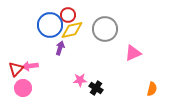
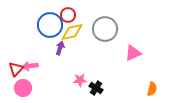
yellow diamond: moved 2 px down
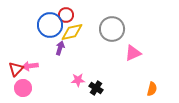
red circle: moved 2 px left
gray circle: moved 7 px right
pink star: moved 2 px left
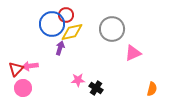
blue circle: moved 2 px right, 1 px up
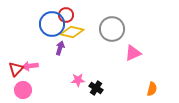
yellow diamond: rotated 25 degrees clockwise
pink circle: moved 2 px down
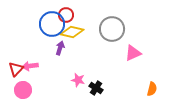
pink star: rotated 16 degrees clockwise
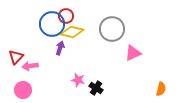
red circle: moved 1 px down
red triangle: moved 12 px up
orange semicircle: moved 9 px right
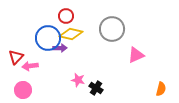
blue circle: moved 4 px left, 14 px down
yellow diamond: moved 1 px left, 2 px down
purple arrow: rotated 72 degrees clockwise
pink triangle: moved 3 px right, 2 px down
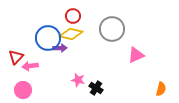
red circle: moved 7 px right
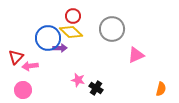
yellow diamond: moved 2 px up; rotated 30 degrees clockwise
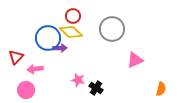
pink triangle: moved 1 px left, 5 px down
pink arrow: moved 5 px right, 3 px down
pink circle: moved 3 px right
